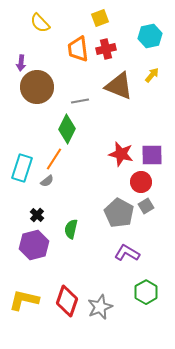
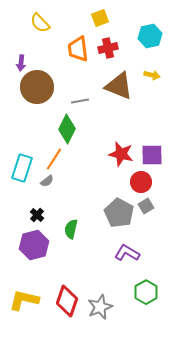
red cross: moved 2 px right, 1 px up
yellow arrow: rotated 63 degrees clockwise
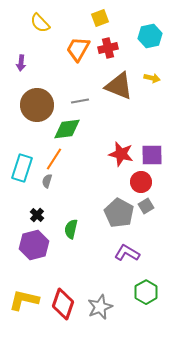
orange trapezoid: rotated 36 degrees clockwise
yellow arrow: moved 3 px down
brown circle: moved 18 px down
green diamond: rotated 56 degrees clockwise
gray semicircle: rotated 144 degrees clockwise
red diamond: moved 4 px left, 3 px down
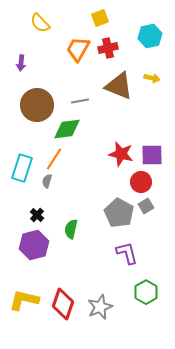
purple L-shape: rotated 45 degrees clockwise
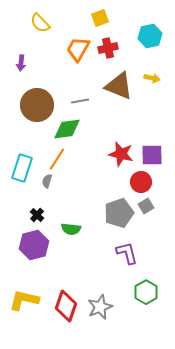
orange line: moved 3 px right
gray pentagon: rotated 24 degrees clockwise
green semicircle: rotated 96 degrees counterclockwise
red diamond: moved 3 px right, 2 px down
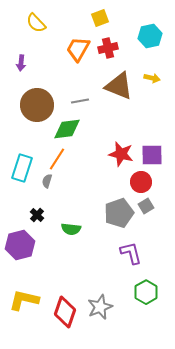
yellow semicircle: moved 4 px left
purple hexagon: moved 14 px left
purple L-shape: moved 4 px right
red diamond: moved 1 px left, 6 px down
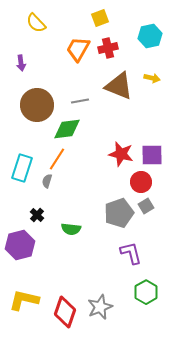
purple arrow: rotated 14 degrees counterclockwise
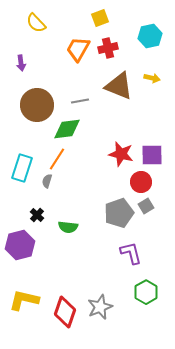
green semicircle: moved 3 px left, 2 px up
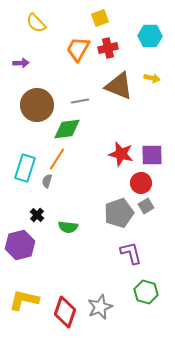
cyan hexagon: rotated 15 degrees clockwise
purple arrow: rotated 84 degrees counterclockwise
cyan rectangle: moved 3 px right
red circle: moved 1 px down
green hexagon: rotated 15 degrees counterclockwise
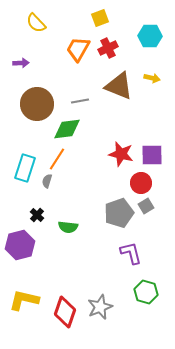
red cross: rotated 12 degrees counterclockwise
brown circle: moved 1 px up
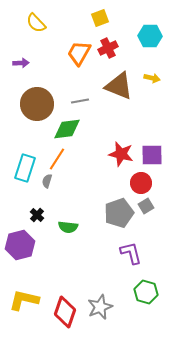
orange trapezoid: moved 1 px right, 4 px down
